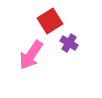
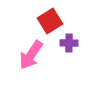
purple cross: rotated 30 degrees counterclockwise
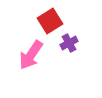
purple cross: rotated 30 degrees counterclockwise
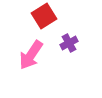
red square: moved 6 px left, 5 px up
